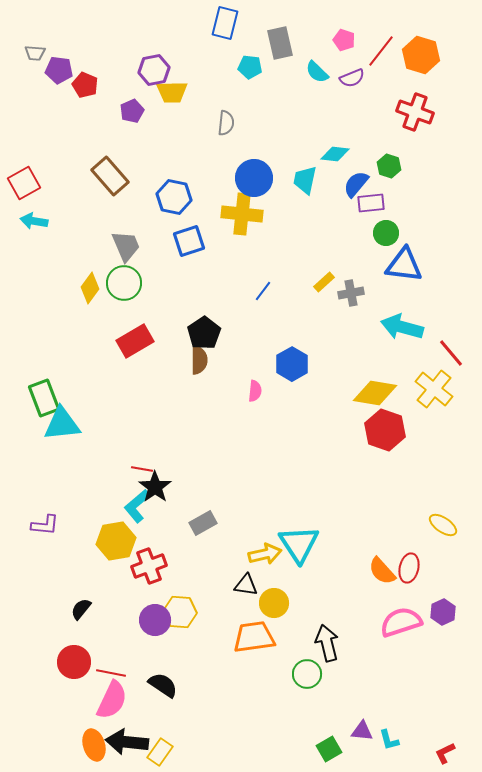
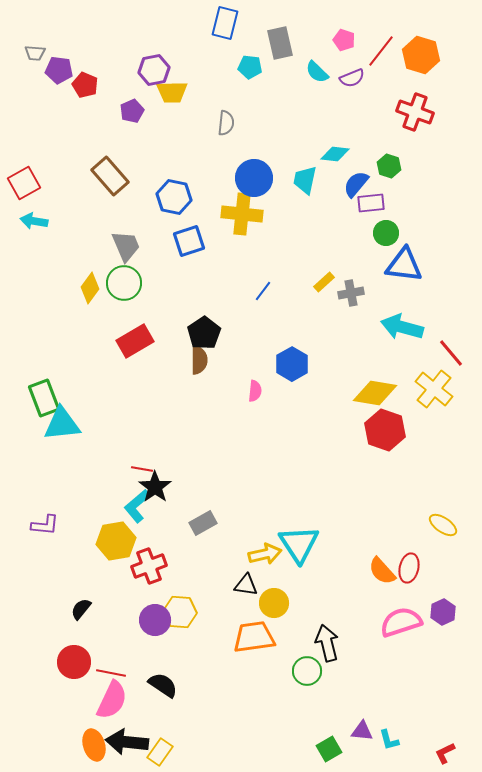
green circle at (307, 674): moved 3 px up
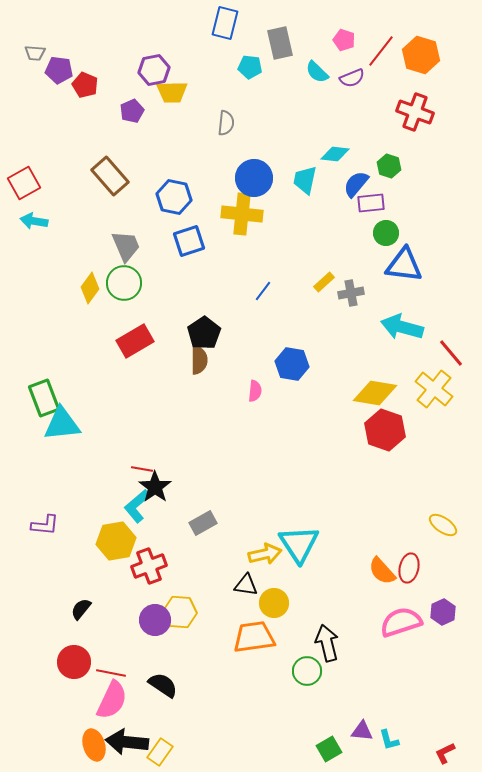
blue hexagon at (292, 364): rotated 20 degrees counterclockwise
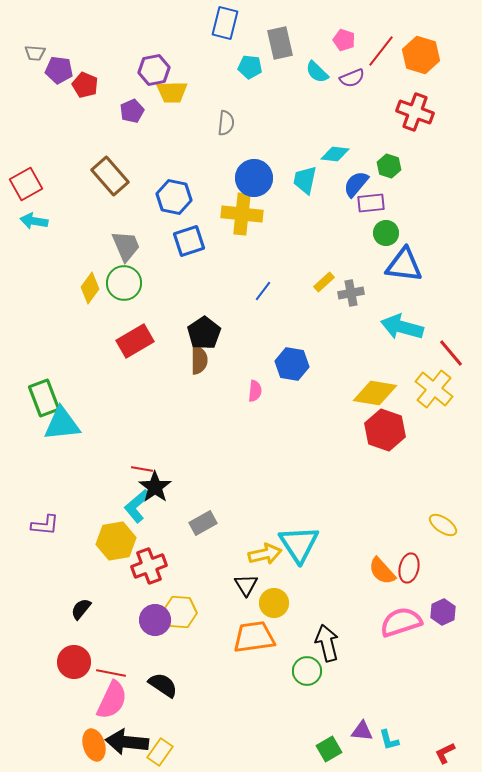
red square at (24, 183): moved 2 px right, 1 px down
black triangle at (246, 585): rotated 50 degrees clockwise
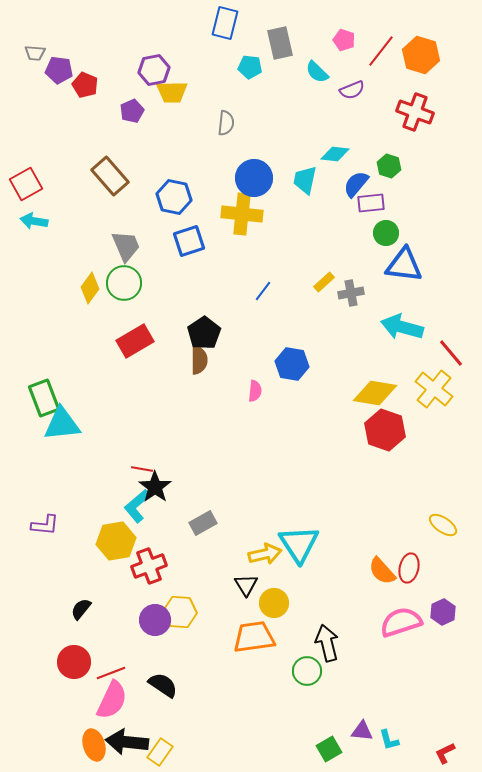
purple semicircle at (352, 78): moved 12 px down
red line at (111, 673): rotated 32 degrees counterclockwise
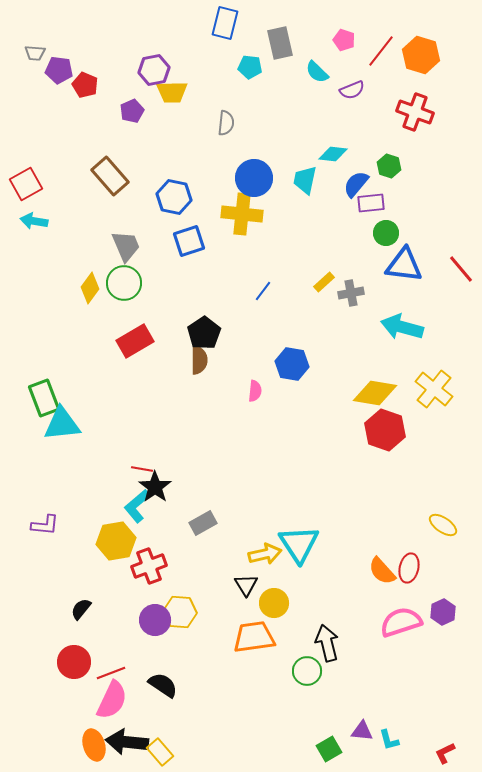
cyan diamond at (335, 154): moved 2 px left
red line at (451, 353): moved 10 px right, 84 px up
yellow rectangle at (160, 752): rotated 76 degrees counterclockwise
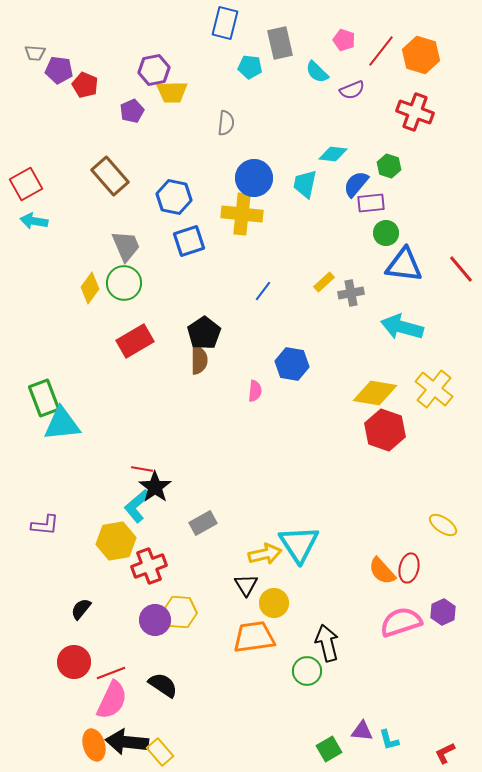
cyan trapezoid at (305, 180): moved 4 px down
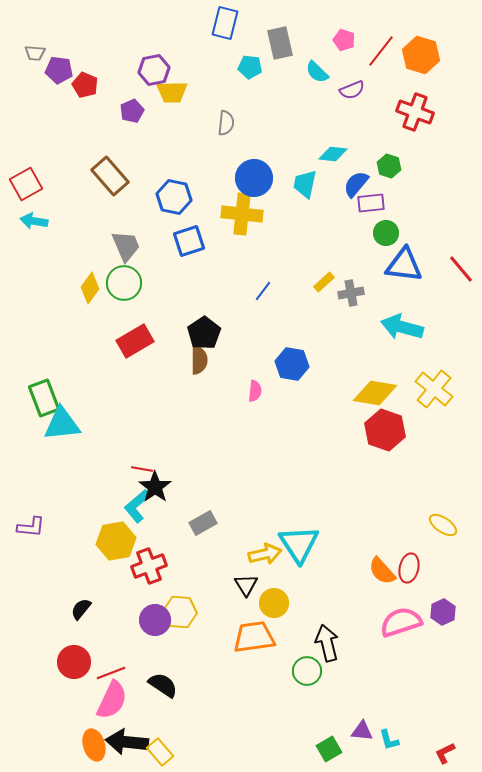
purple L-shape at (45, 525): moved 14 px left, 2 px down
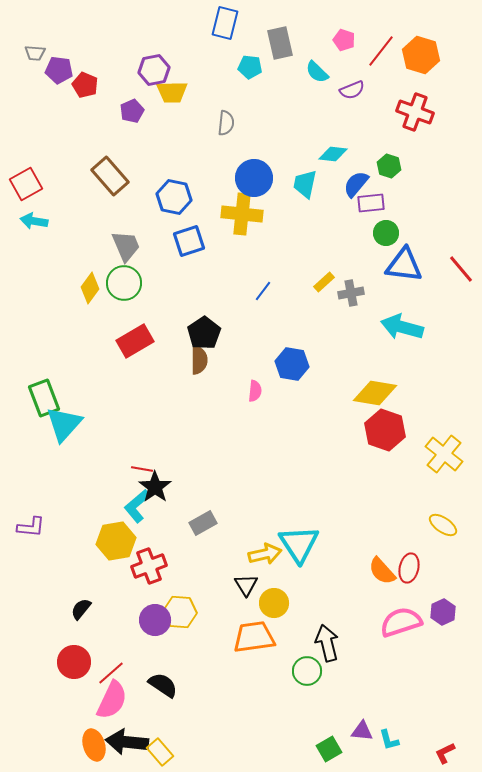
yellow cross at (434, 389): moved 10 px right, 65 px down
cyan triangle at (62, 424): moved 2 px right; rotated 42 degrees counterclockwise
red line at (111, 673): rotated 20 degrees counterclockwise
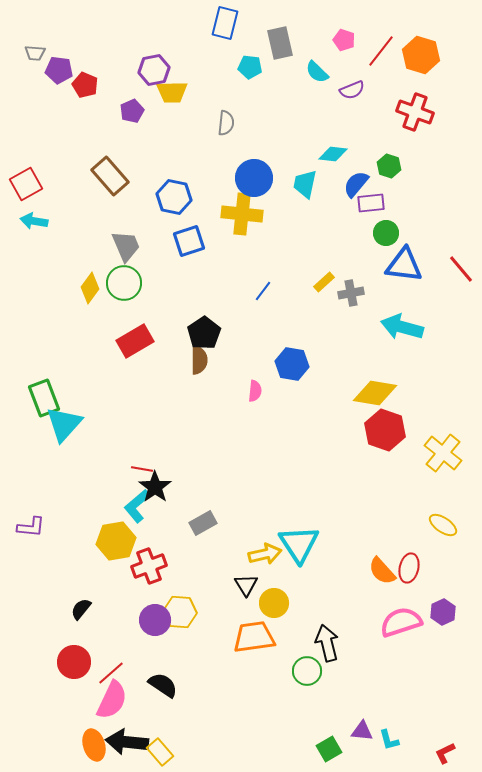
yellow cross at (444, 454): moved 1 px left, 1 px up
